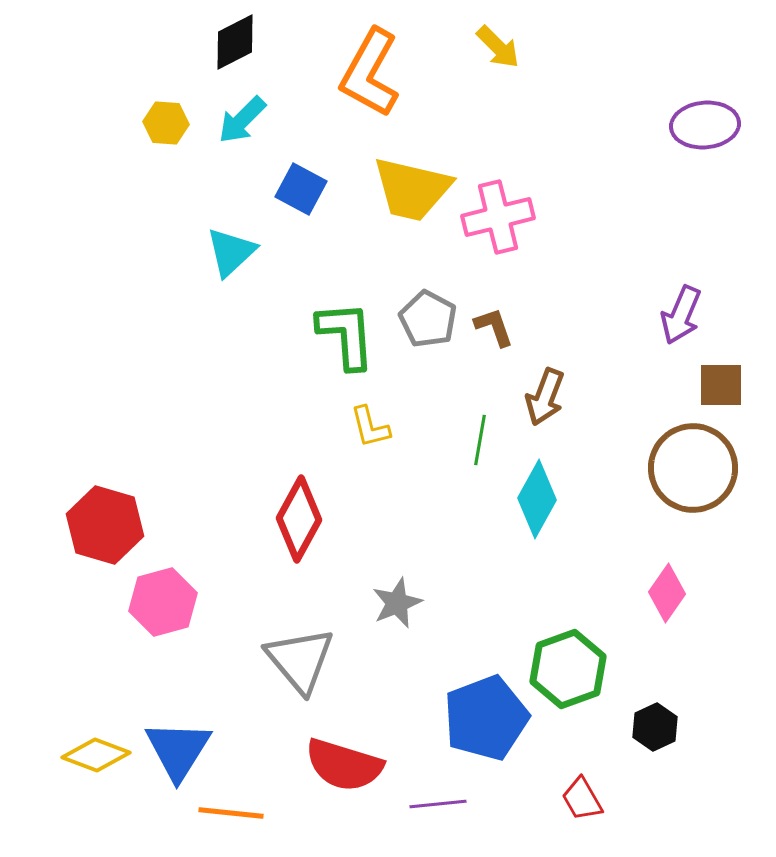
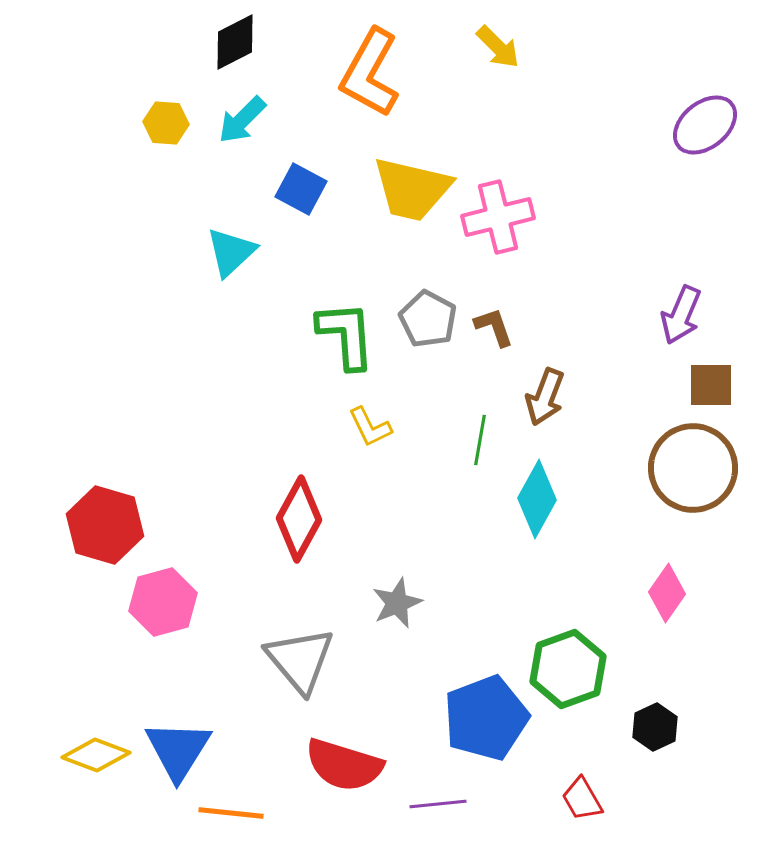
purple ellipse: rotated 34 degrees counterclockwise
brown square: moved 10 px left
yellow L-shape: rotated 12 degrees counterclockwise
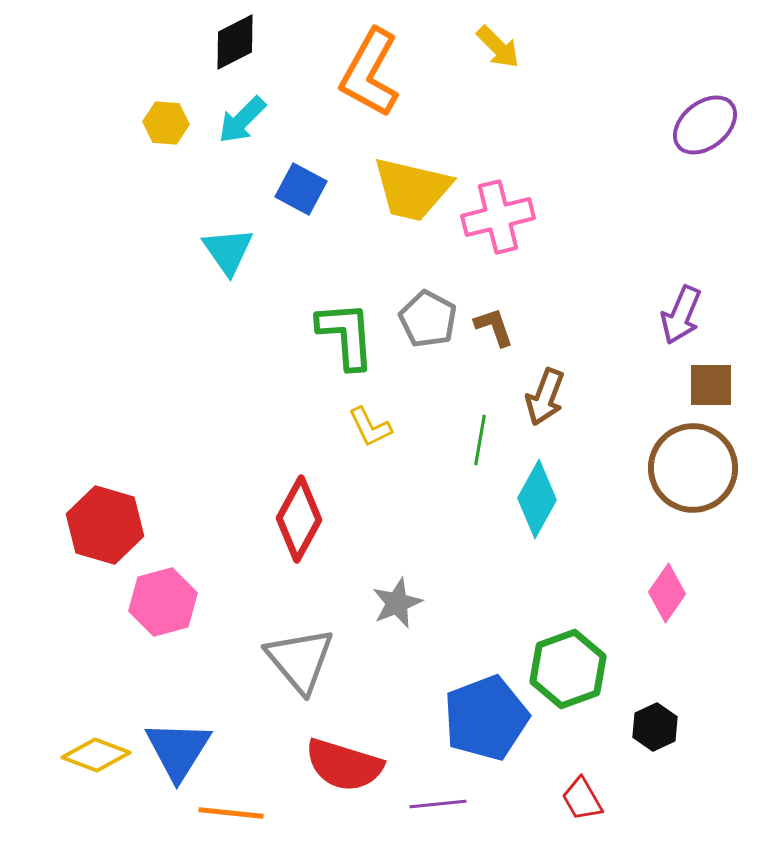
cyan triangle: moved 3 px left, 1 px up; rotated 22 degrees counterclockwise
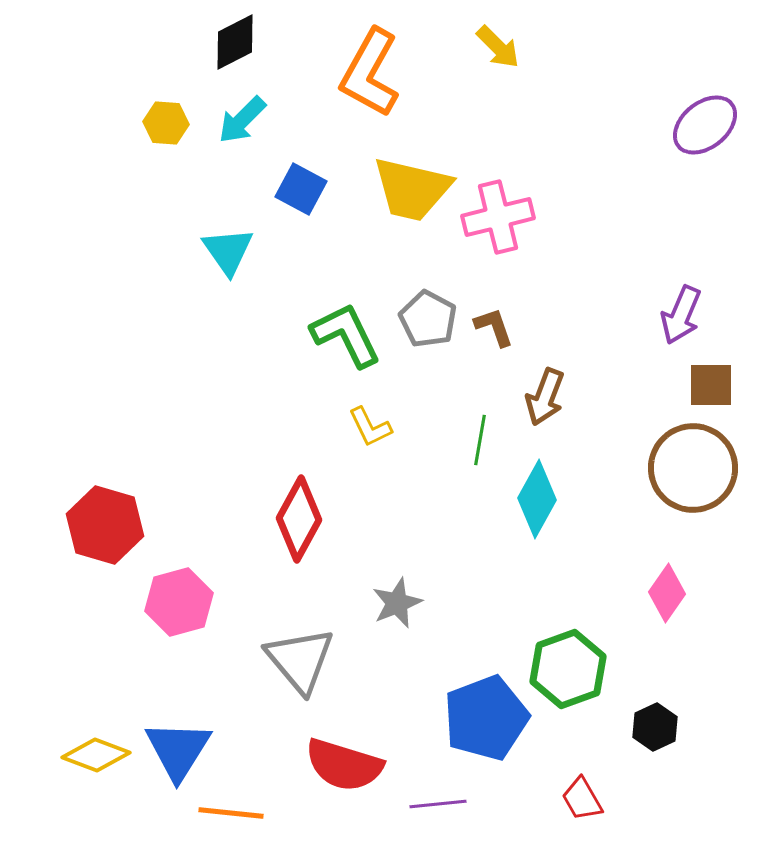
green L-shape: rotated 22 degrees counterclockwise
pink hexagon: moved 16 px right
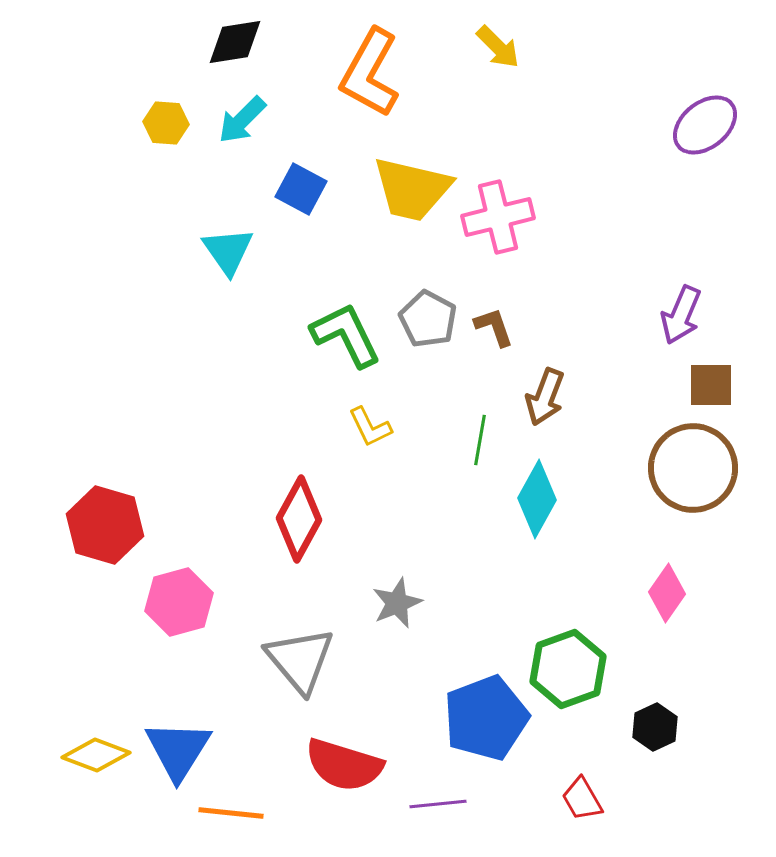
black diamond: rotated 18 degrees clockwise
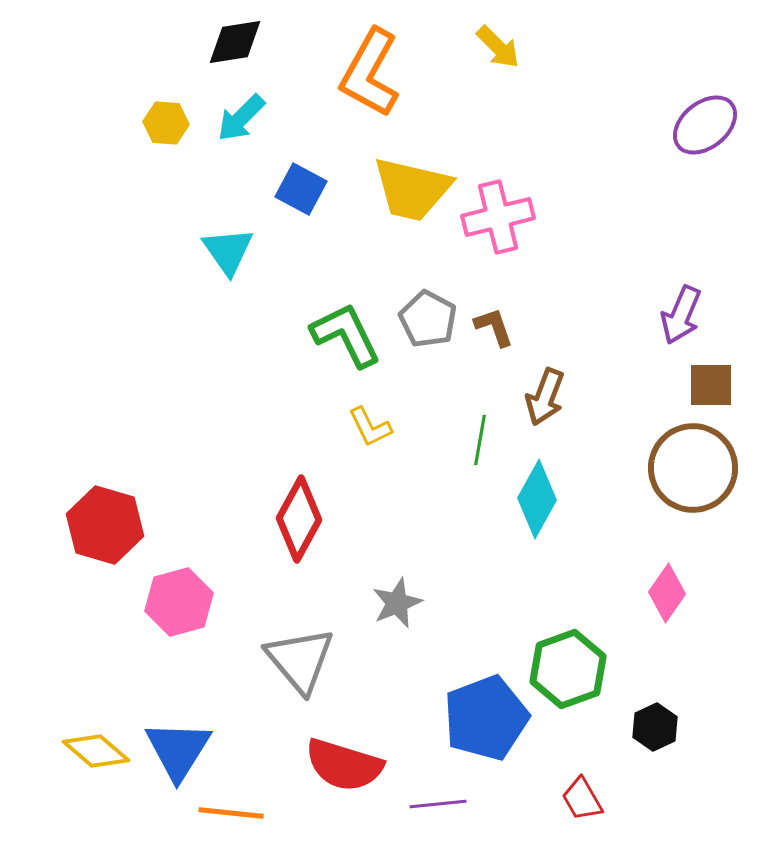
cyan arrow: moved 1 px left, 2 px up
yellow diamond: moved 4 px up; rotated 20 degrees clockwise
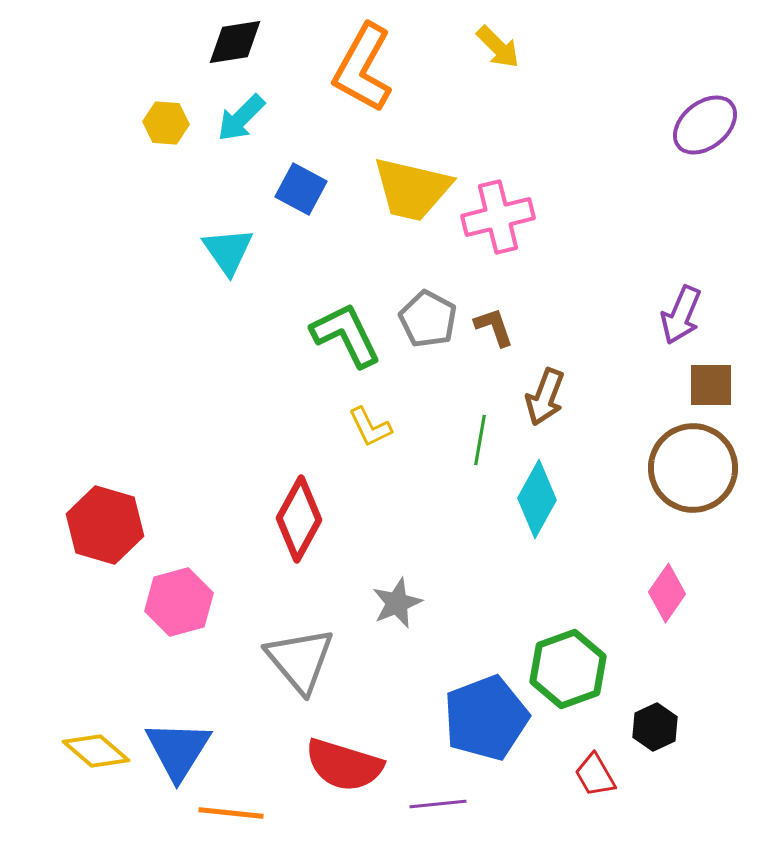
orange L-shape: moved 7 px left, 5 px up
red trapezoid: moved 13 px right, 24 px up
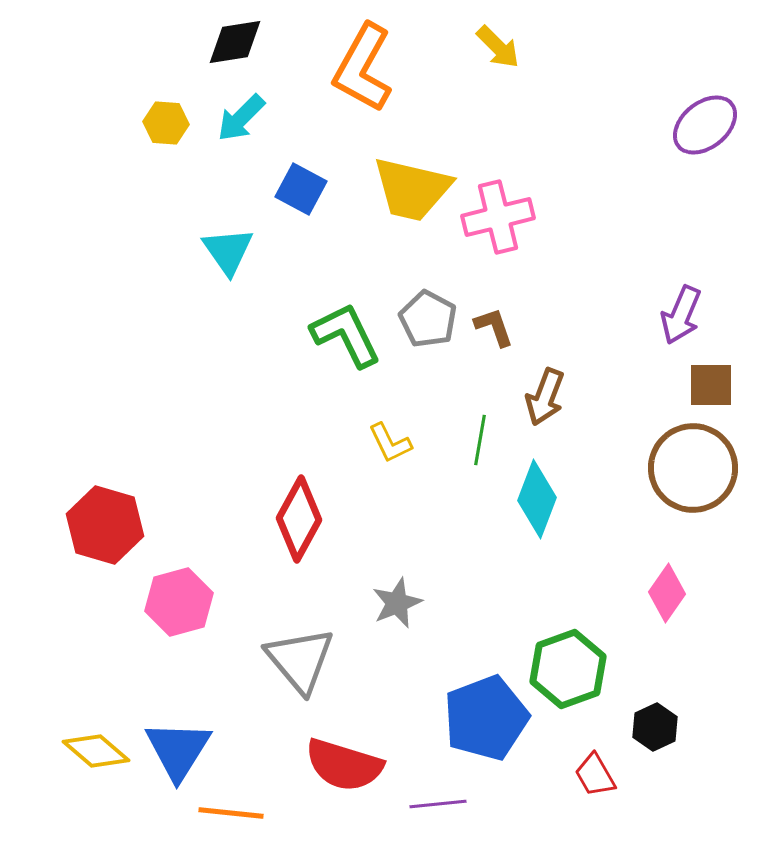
yellow L-shape: moved 20 px right, 16 px down
cyan diamond: rotated 8 degrees counterclockwise
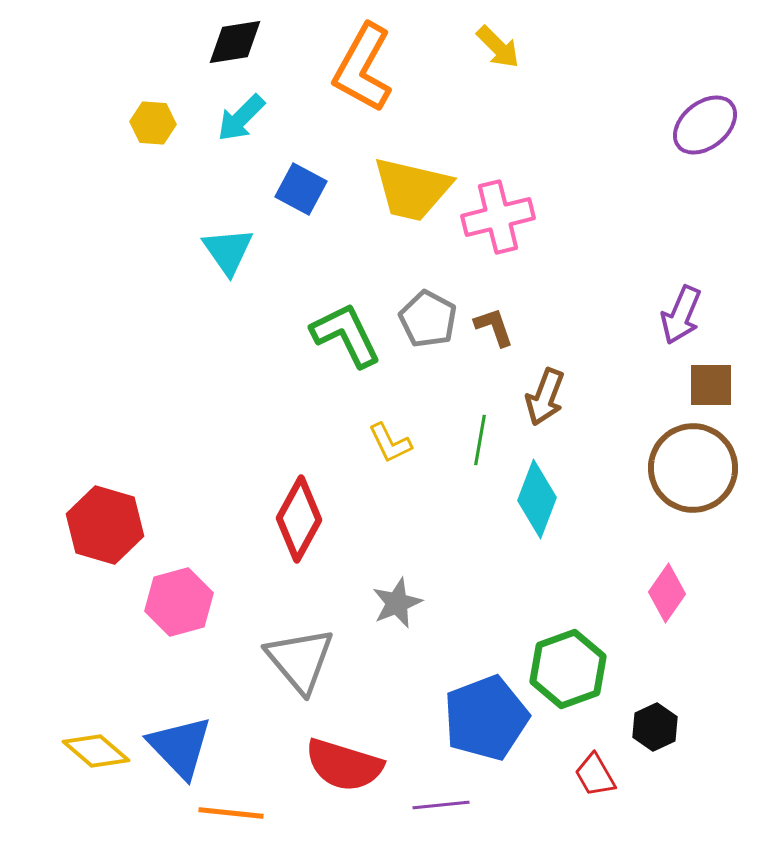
yellow hexagon: moved 13 px left
blue triangle: moved 2 px right, 3 px up; rotated 16 degrees counterclockwise
purple line: moved 3 px right, 1 px down
